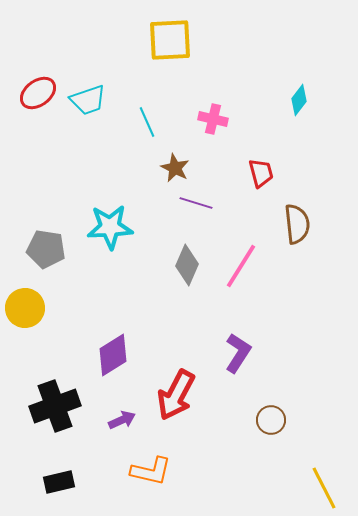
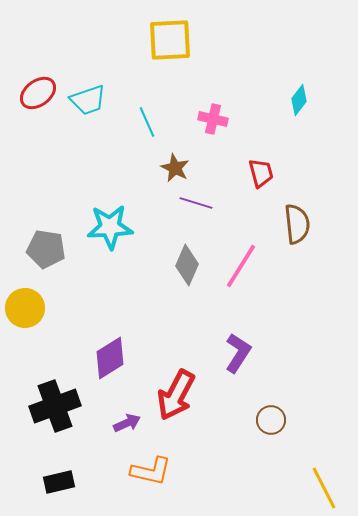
purple diamond: moved 3 px left, 3 px down
purple arrow: moved 5 px right, 3 px down
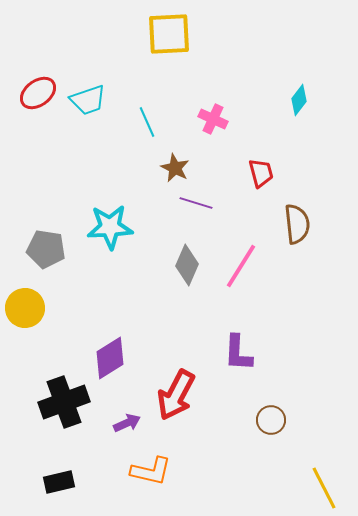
yellow square: moved 1 px left, 6 px up
pink cross: rotated 12 degrees clockwise
purple L-shape: rotated 150 degrees clockwise
black cross: moved 9 px right, 4 px up
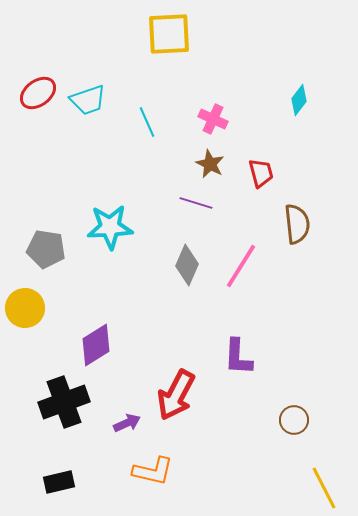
brown star: moved 35 px right, 4 px up
purple L-shape: moved 4 px down
purple diamond: moved 14 px left, 13 px up
brown circle: moved 23 px right
orange L-shape: moved 2 px right
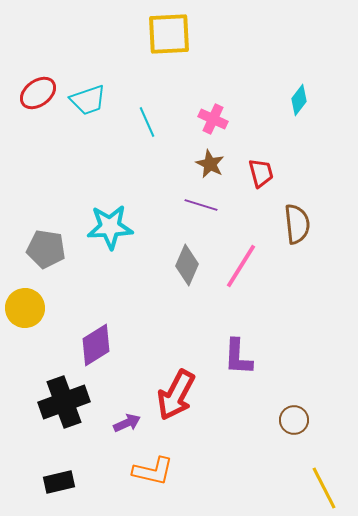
purple line: moved 5 px right, 2 px down
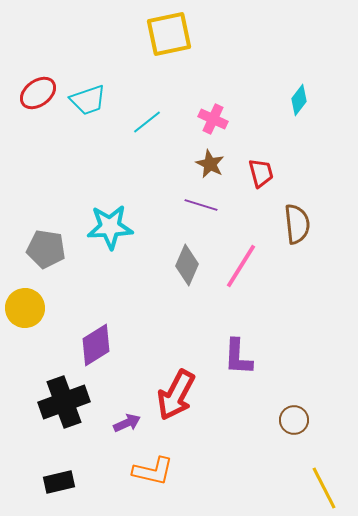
yellow square: rotated 9 degrees counterclockwise
cyan line: rotated 76 degrees clockwise
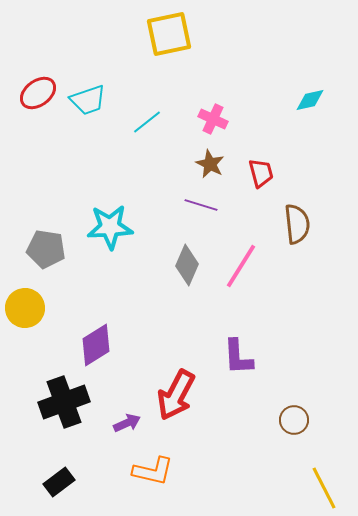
cyan diamond: moved 11 px right; rotated 40 degrees clockwise
purple L-shape: rotated 6 degrees counterclockwise
black rectangle: rotated 24 degrees counterclockwise
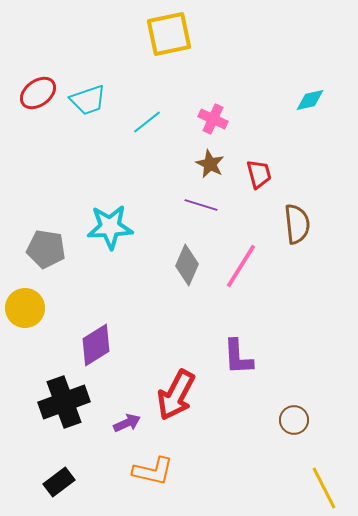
red trapezoid: moved 2 px left, 1 px down
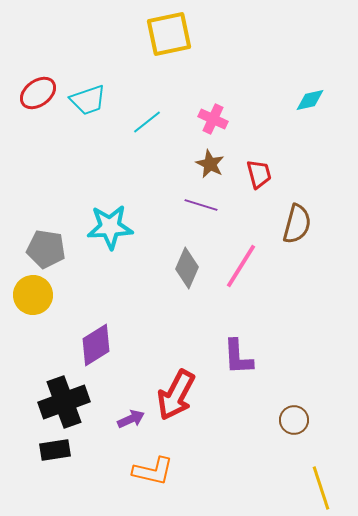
brown semicircle: rotated 21 degrees clockwise
gray diamond: moved 3 px down
yellow circle: moved 8 px right, 13 px up
purple arrow: moved 4 px right, 4 px up
black rectangle: moved 4 px left, 32 px up; rotated 28 degrees clockwise
yellow line: moved 3 px left; rotated 9 degrees clockwise
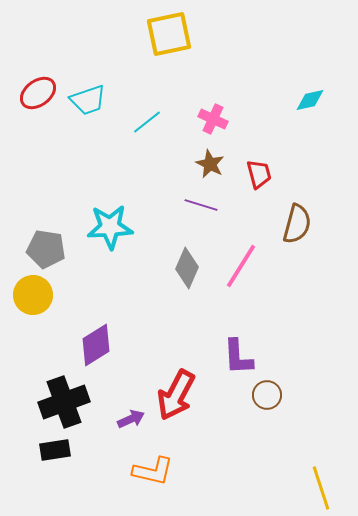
brown circle: moved 27 px left, 25 px up
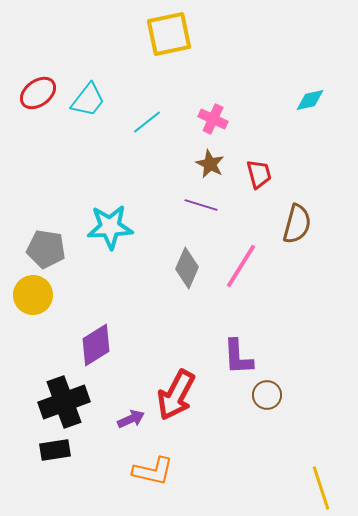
cyan trapezoid: rotated 33 degrees counterclockwise
